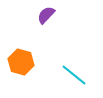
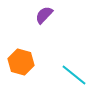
purple semicircle: moved 2 px left
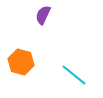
purple semicircle: moved 1 px left; rotated 18 degrees counterclockwise
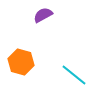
purple semicircle: rotated 36 degrees clockwise
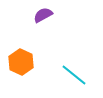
orange hexagon: rotated 10 degrees clockwise
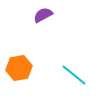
orange hexagon: moved 2 px left, 6 px down; rotated 25 degrees clockwise
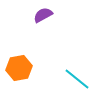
cyan line: moved 3 px right, 4 px down
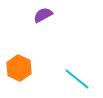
orange hexagon: rotated 25 degrees counterclockwise
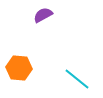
orange hexagon: rotated 20 degrees counterclockwise
